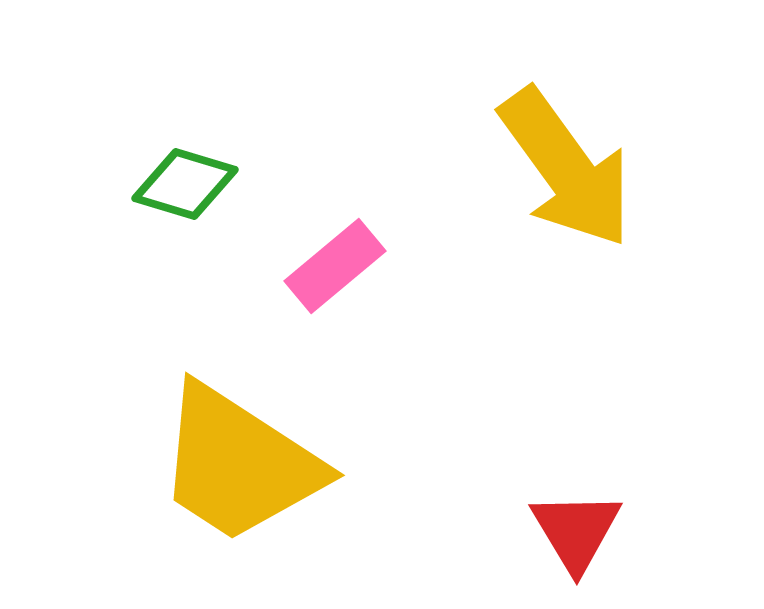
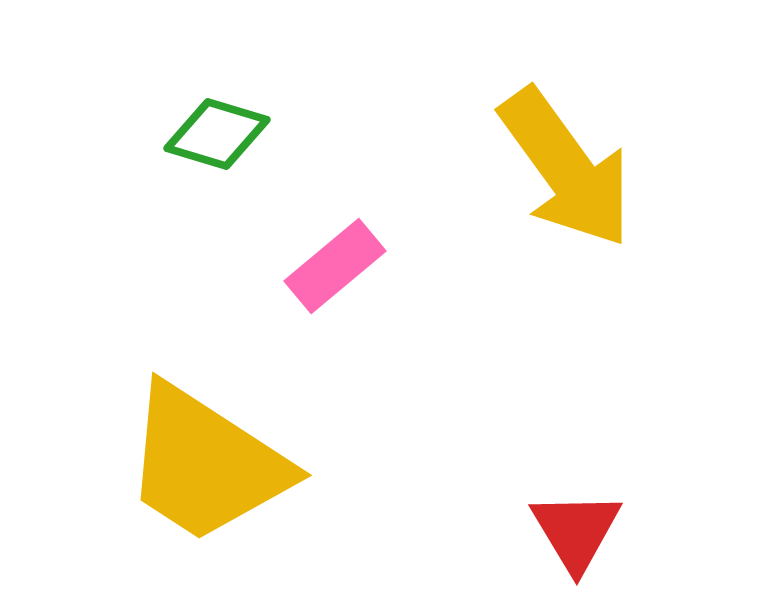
green diamond: moved 32 px right, 50 px up
yellow trapezoid: moved 33 px left
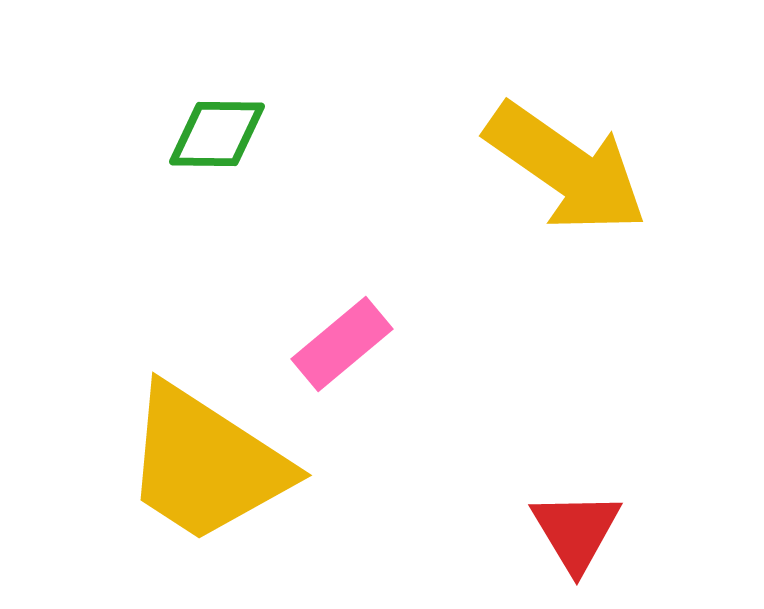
green diamond: rotated 16 degrees counterclockwise
yellow arrow: rotated 19 degrees counterclockwise
pink rectangle: moved 7 px right, 78 px down
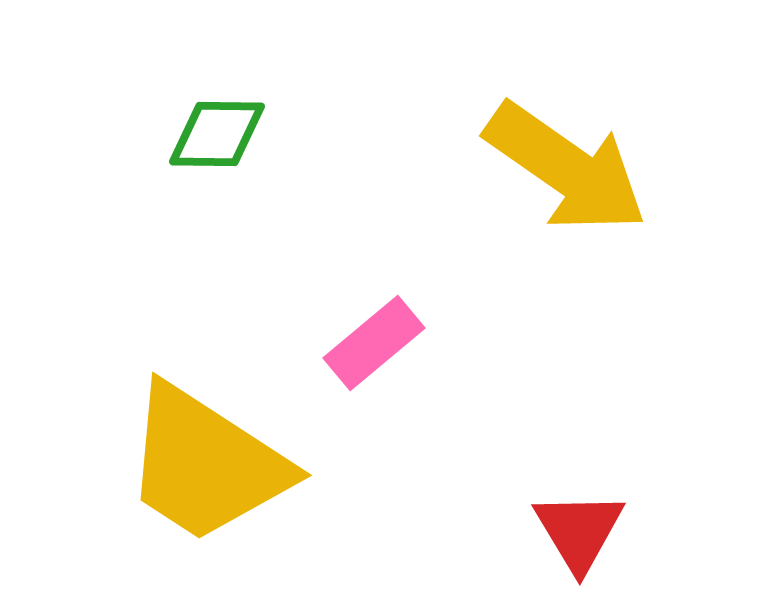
pink rectangle: moved 32 px right, 1 px up
red triangle: moved 3 px right
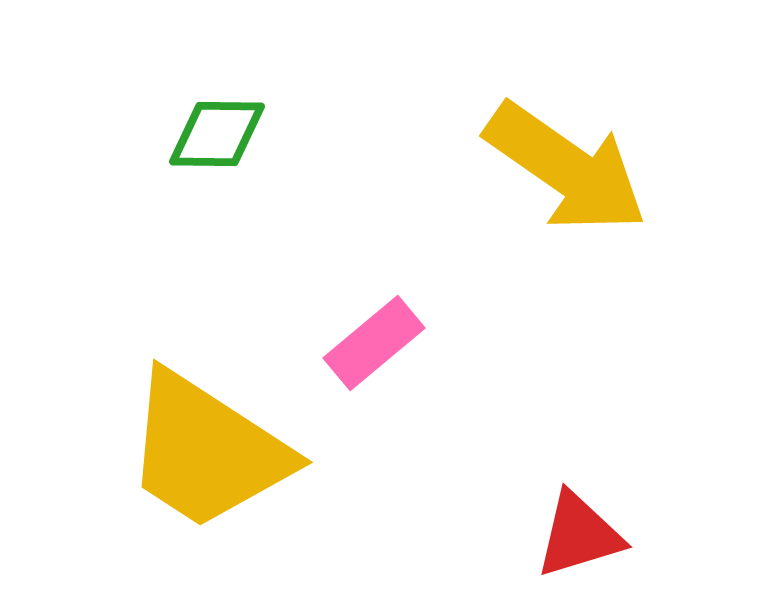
yellow trapezoid: moved 1 px right, 13 px up
red triangle: moved 4 px down; rotated 44 degrees clockwise
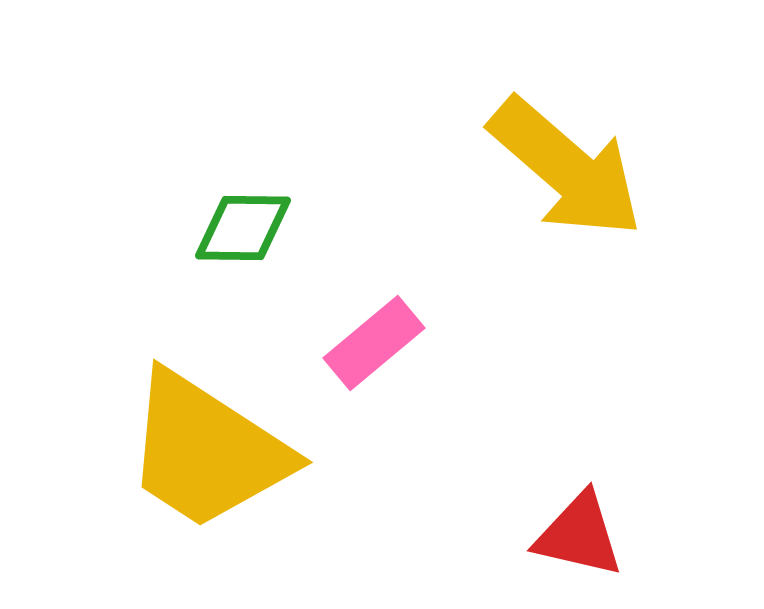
green diamond: moved 26 px right, 94 px down
yellow arrow: rotated 6 degrees clockwise
red triangle: rotated 30 degrees clockwise
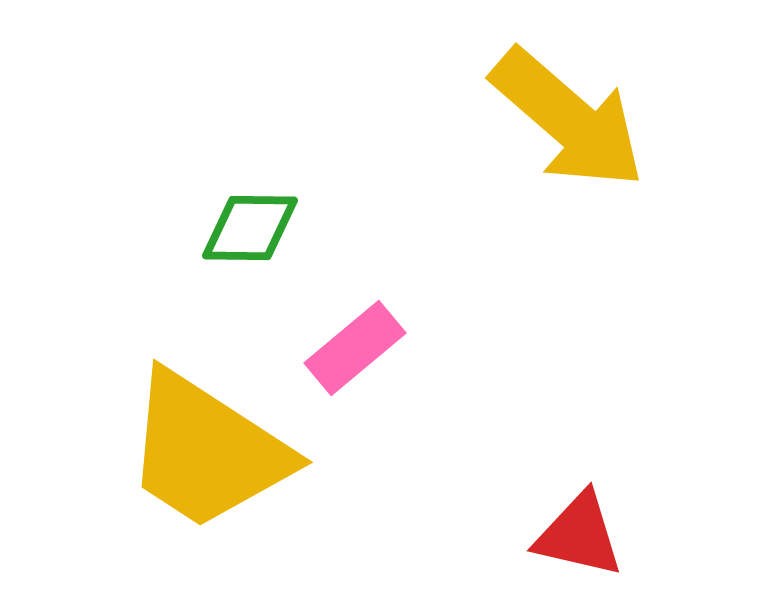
yellow arrow: moved 2 px right, 49 px up
green diamond: moved 7 px right
pink rectangle: moved 19 px left, 5 px down
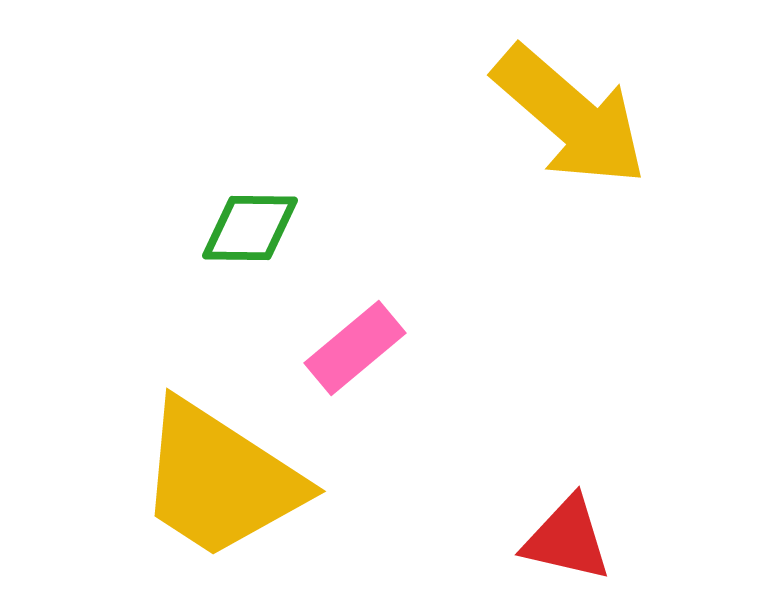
yellow arrow: moved 2 px right, 3 px up
yellow trapezoid: moved 13 px right, 29 px down
red triangle: moved 12 px left, 4 px down
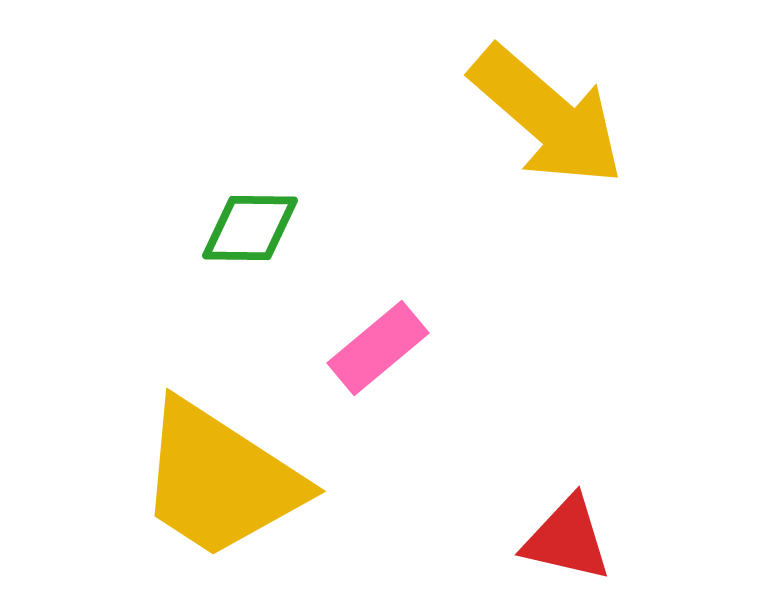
yellow arrow: moved 23 px left
pink rectangle: moved 23 px right
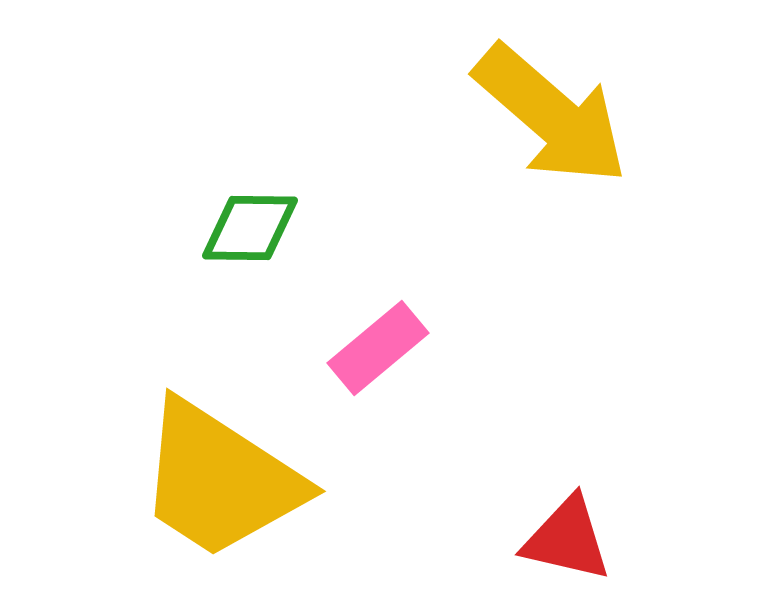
yellow arrow: moved 4 px right, 1 px up
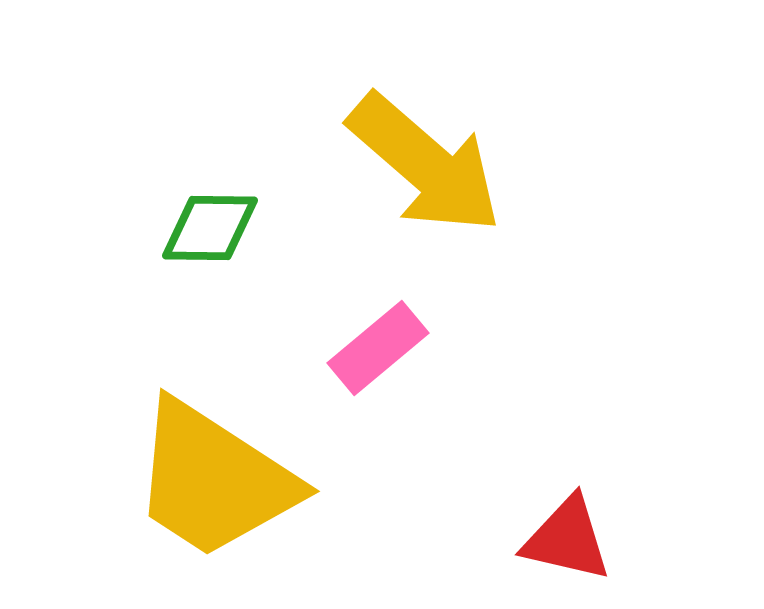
yellow arrow: moved 126 px left, 49 px down
green diamond: moved 40 px left
yellow trapezoid: moved 6 px left
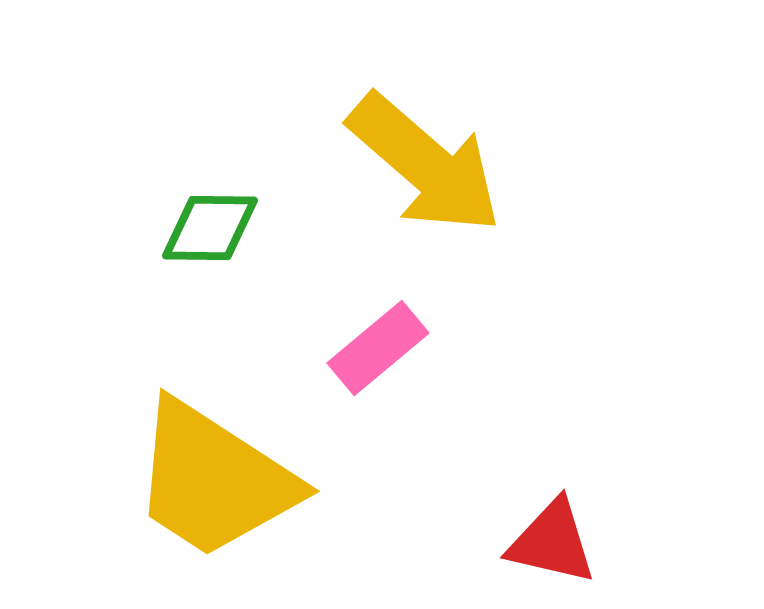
red triangle: moved 15 px left, 3 px down
